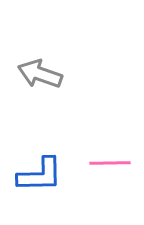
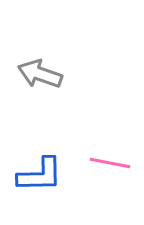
pink line: rotated 12 degrees clockwise
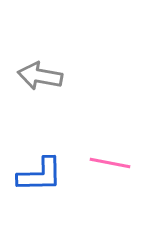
gray arrow: moved 2 px down; rotated 9 degrees counterclockwise
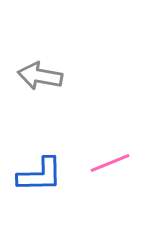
pink line: rotated 33 degrees counterclockwise
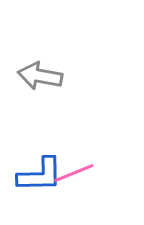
pink line: moved 36 px left, 10 px down
